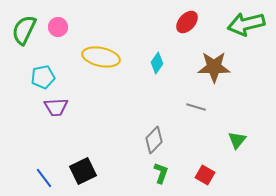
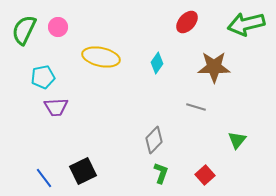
red square: rotated 18 degrees clockwise
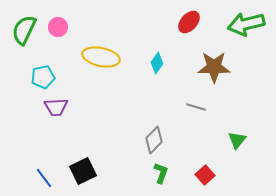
red ellipse: moved 2 px right
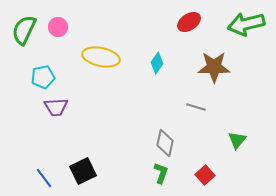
red ellipse: rotated 15 degrees clockwise
gray diamond: moved 11 px right, 3 px down; rotated 32 degrees counterclockwise
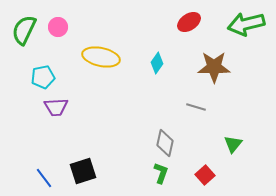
green triangle: moved 4 px left, 4 px down
black square: rotated 8 degrees clockwise
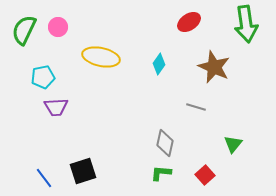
green arrow: rotated 84 degrees counterclockwise
cyan diamond: moved 2 px right, 1 px down
brown star: rotated 24 degrees clockwise
green L-shape: rotated 105 degrees counterclockwise
